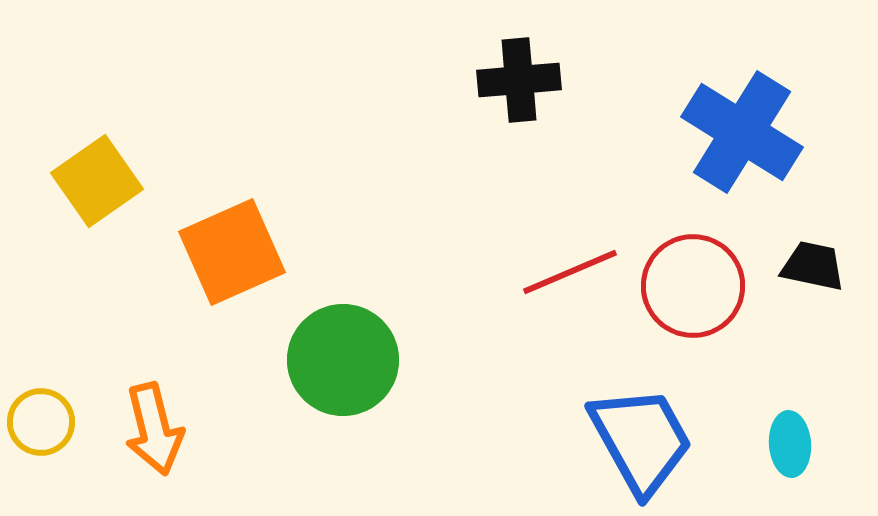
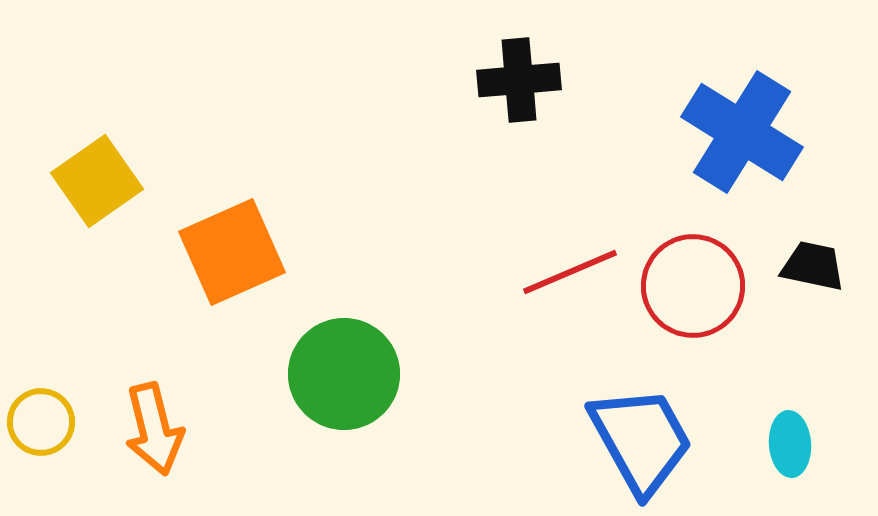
green circle: moved 1 px right, 14 px down
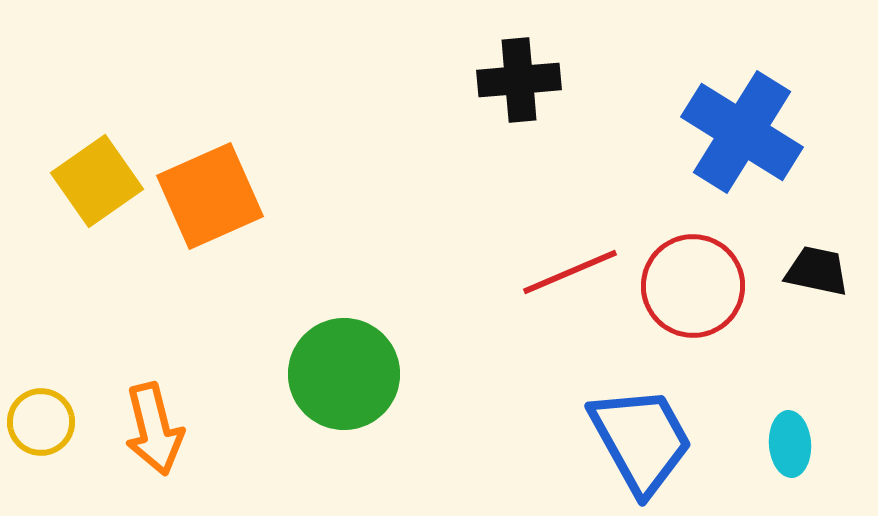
orange square: moved 22 px left, 56 px up
black trapezoid: moved 4 px right, 5 px down
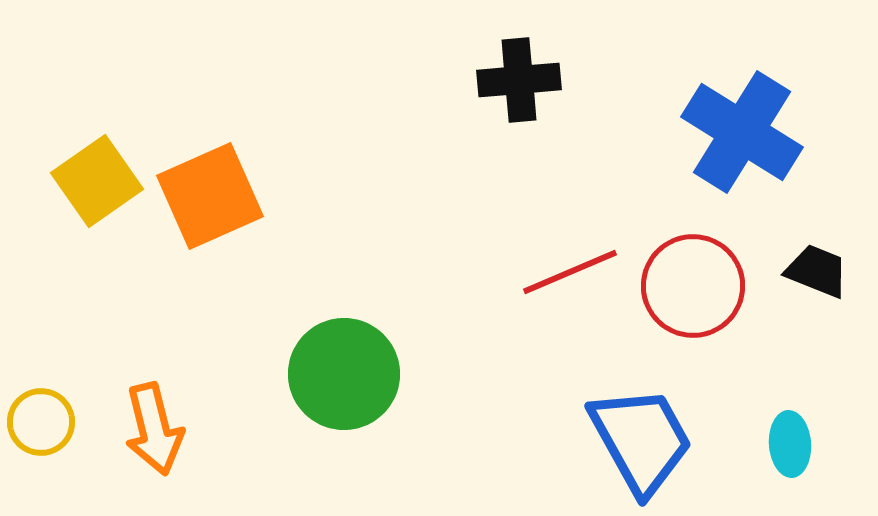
black trapezoid: rotated 10 degrees clockwise
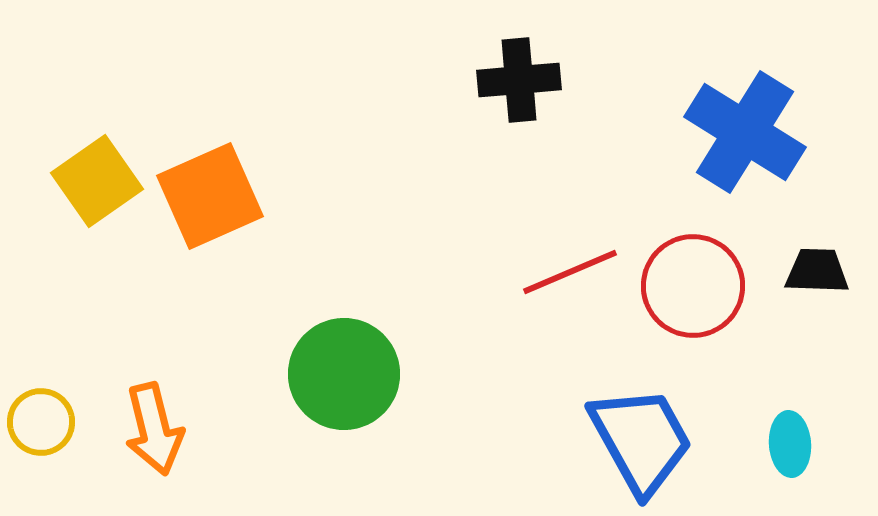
blue cross: moved 3 px right
black trapezoid: rotated 20 degrees counterclockwise
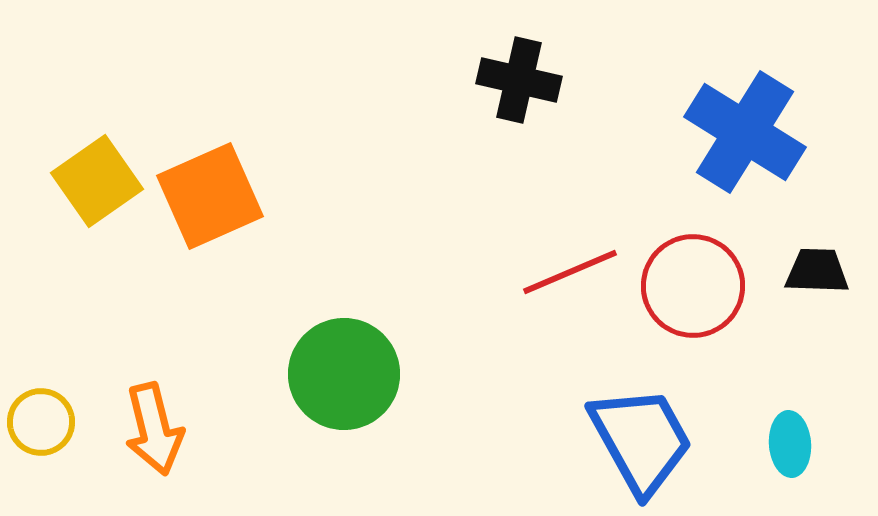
black cross: rotated 18 degrees clockwise
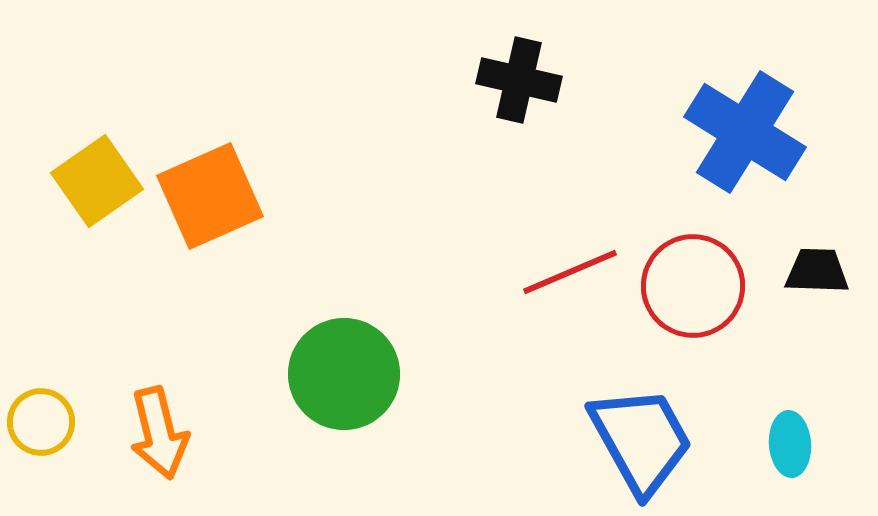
orange arrow: moved 5 px right, 4 px down
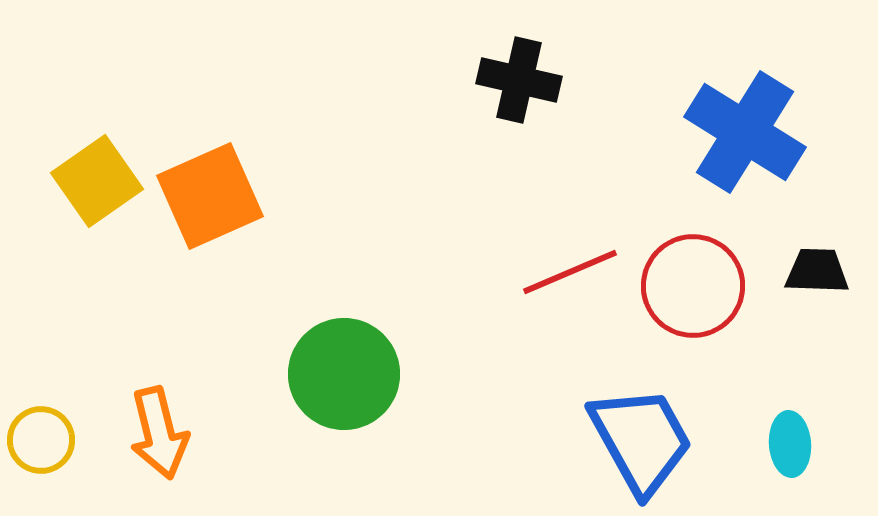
yellow circle: moved 18 px down
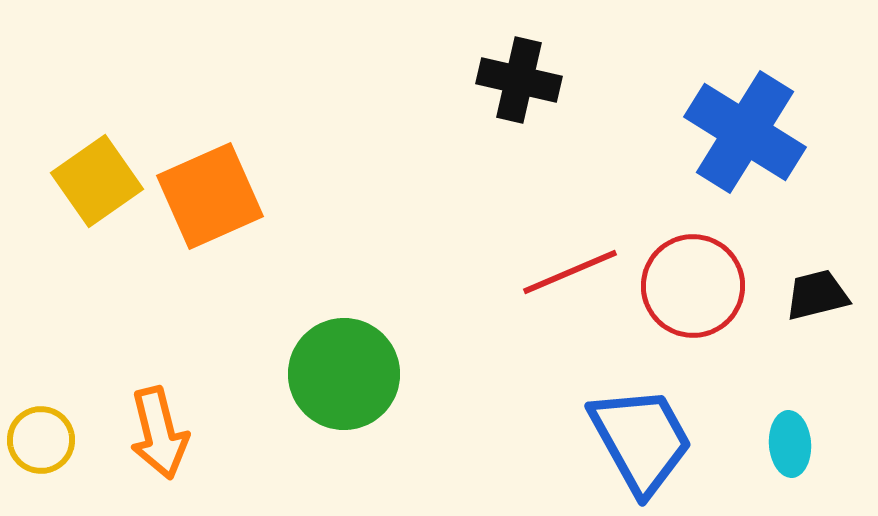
black trapezoid: moved 24 px down; rotated 16 degrees counterclockwise
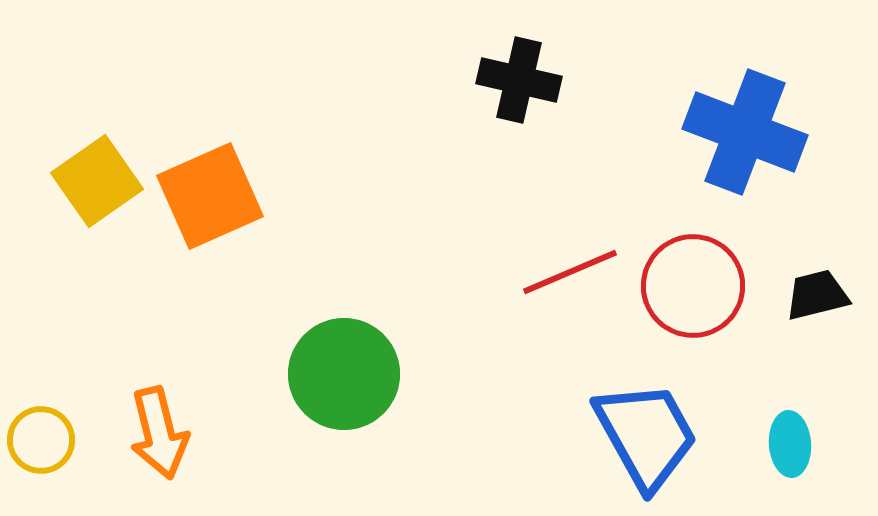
blue cross: rotated 11 degrees counterclockwise
blue trapezoid: moved 5 px right, 5 px up
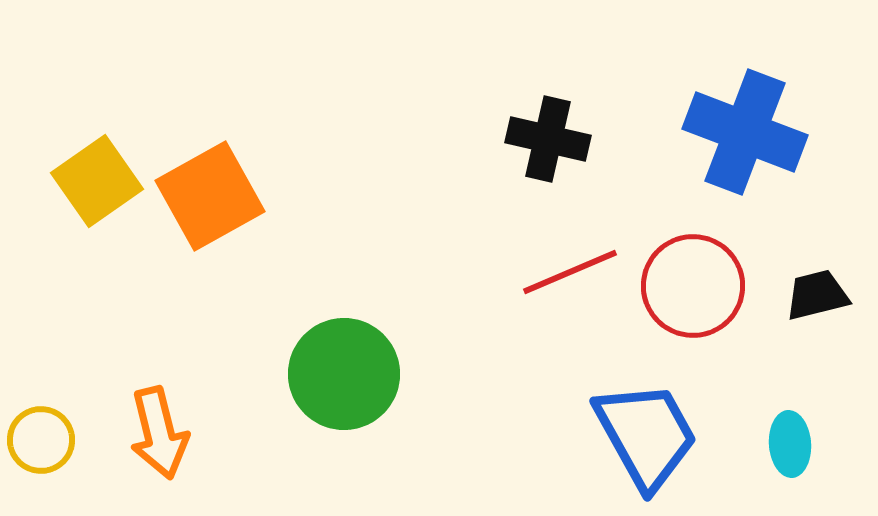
black cross: moved 29 px right, 59 px down
orange square: rotated 5 degrees counterclockwise
